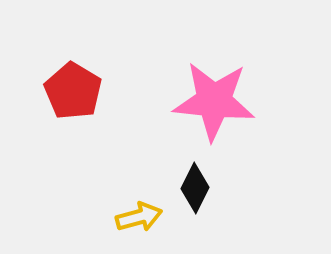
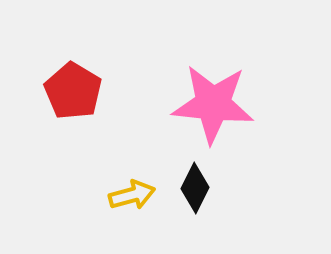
pink star: moved 1 px left, 3 px down
yellow arrow: moved 7 px left, 22 px up
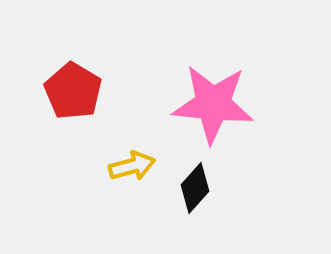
black diamond: rotated 15 degrees clockwise
yellow arrow: moved 29 px up
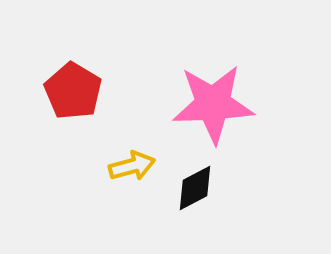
pink star: rotated 8 degrees counterclockwise
black diamond: rotated 21 degrees clockwise
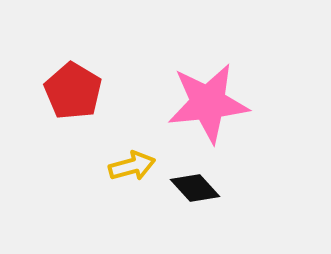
pink star: moved 5 px left, 1 px up; rotated 4 degrees counterclockwise
black diamond: rotated 75 degrees clockwise
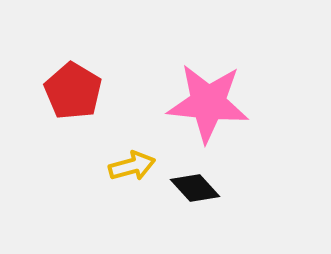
pink star: rotated 12 degrees clockwise
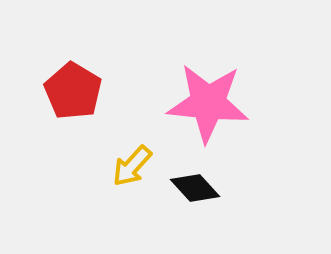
yellow arrow: rotated 147 degrees clockwise
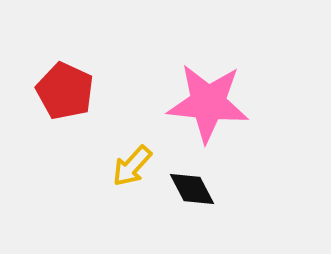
red pentagon: moved 8 px left; rotated 6 degrees counterclockwise
black diamond: moved 3 px left, 1 px down; rotated 15 degrees clockwise
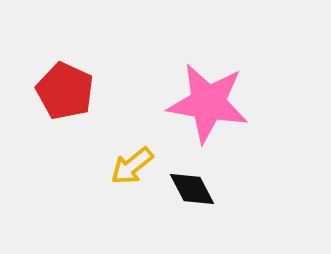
pink star: rotated 4 degrees clockwise
yellow arrow: rotated 9 degrees clockwise
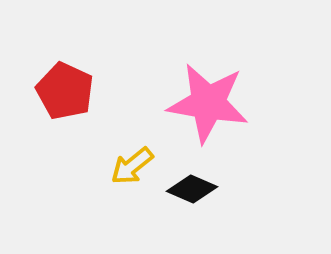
black diamond: rotated 39 degrees counterclockwise
